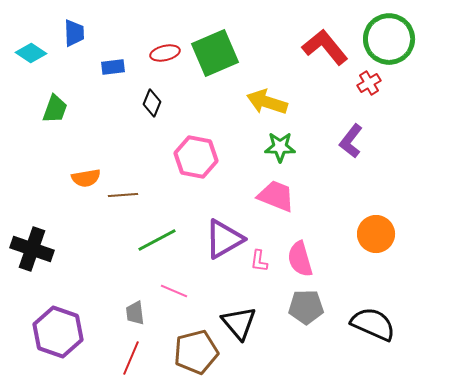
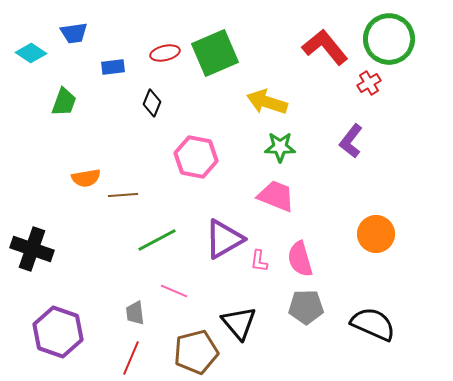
blue trapezoid: rotated 84 degrees clockwise
green trapezoid: moved 9 px right, 7 px up
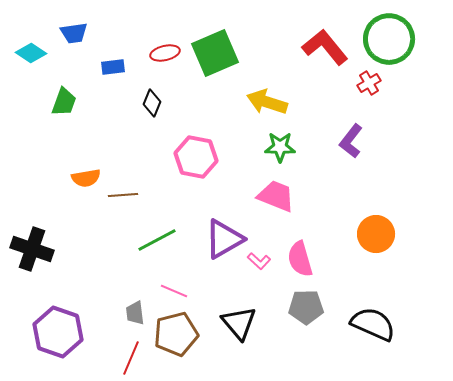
pink L-shape: rotated 55 degrees counterclockwise
brown pentagon: moved 20 px left, 18 px up
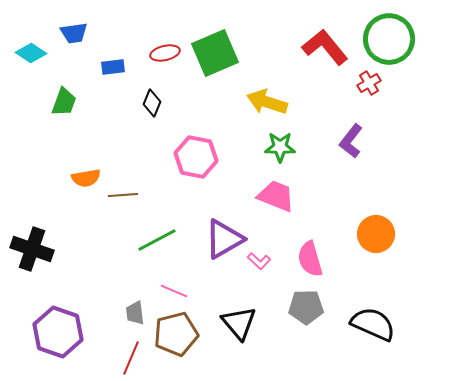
pink semicircle: moved 10 px right
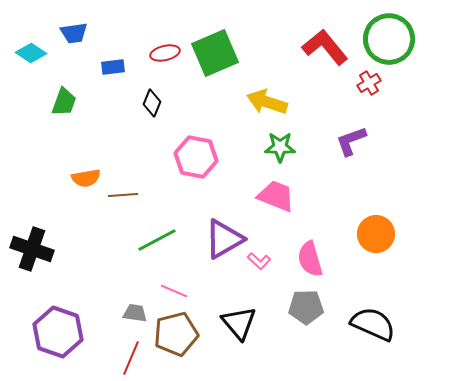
purple L-shape: rotated 32 degrees clockwise
gray trapezoid: rotated 105 degrees clockwise
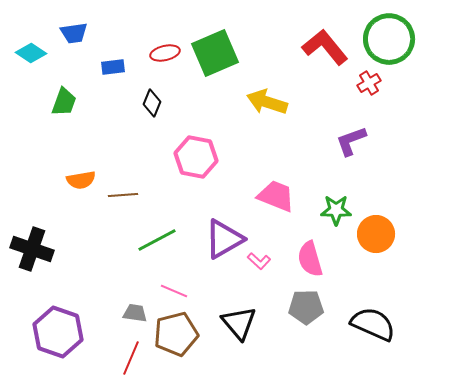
green star: moved 56 px right, 63 px down
orange semicircle: moved 5 px left, 2 px down
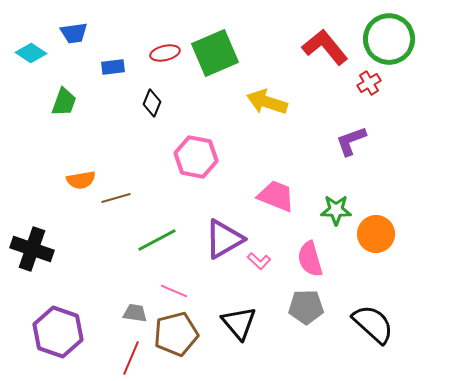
brown line: moved 7 px left, 3 px down; rotated 12 degrees counterclockwise
black semicircle: rotated 18 degrees clockwise
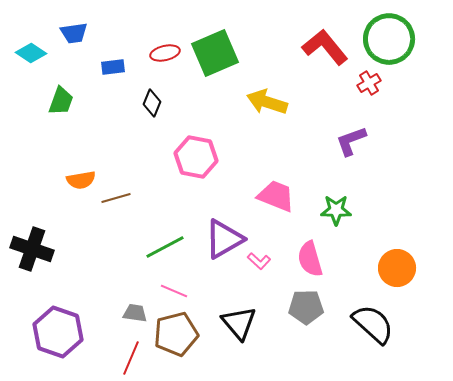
green trapezoid: moved 3 px left, 1 px up
orange circle: moved 21 px right, 34 px down
green line: moved 8 px right, 7 px down
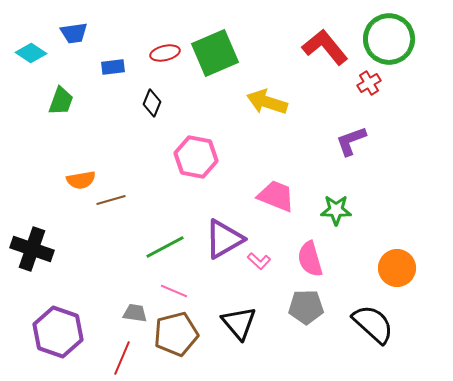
brown line: moved 5 px left, 2 px down
red line: moved 9 px left
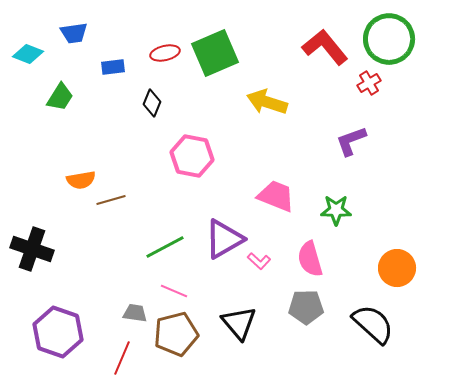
cyan diamond: moved 3 px left, 1 px down; rotated 12 degrees counterclockwise
green trapezoid: moved 1 px left, 4 px up; rotated 12 degrees clockwise
pink hexagon: moved 4 px left, 1 px up
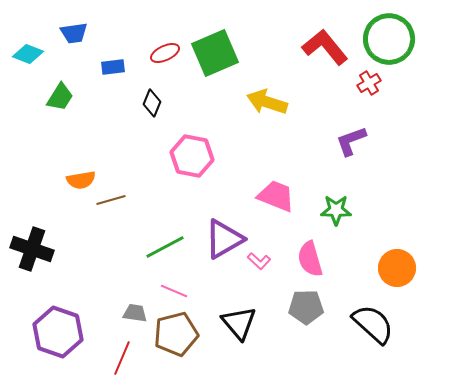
red ellipse: rotated 12 degrees counterclockwise
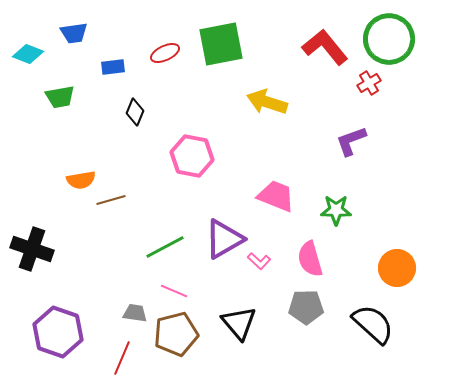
green square: moved 6 px right, 9 px up; rotated 12 degrees clockwise
green trapezoid: rotated 48 degrees clockwise
black diamond: moved 17 px left, 9 px down
